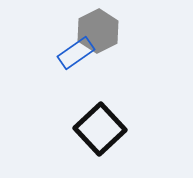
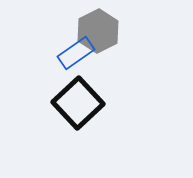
black square: moved 22 px left, 26 px up
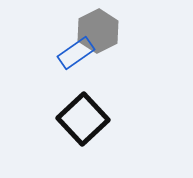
black square: moved 5 px right, 16 px down
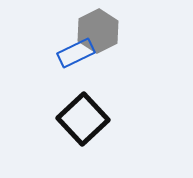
blue rectangle: rotated 9 degrees clockwise
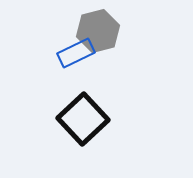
gray hexagon: rotated 12 degrees clockwise
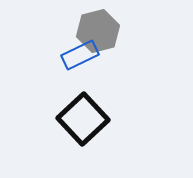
blue rectangle: moved 4 px right, 2 px down
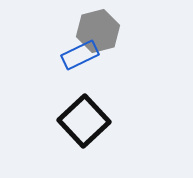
black square: moved 1 px right, 2 px down
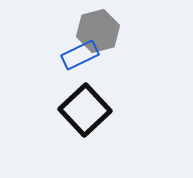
black square: moved 1 px right, 11 px up
